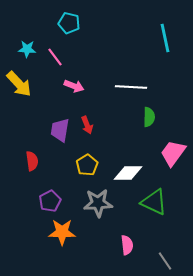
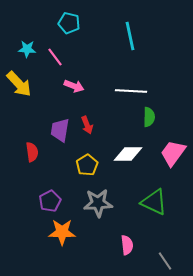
cyan line: moved 35 px left, 2 px up
white line: moved 4 px down
red semicircle: moved 9 px up
white diamond: moved 19 px up
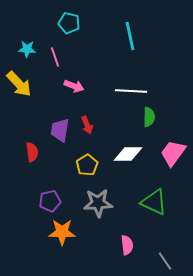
pink line: rotated 18 degrees clockwise
purple pentagon: rotated 15 degrees clockwise
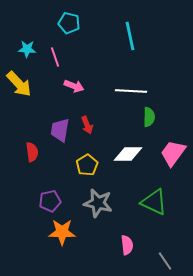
gray star: rotated 16 degrees clockwise
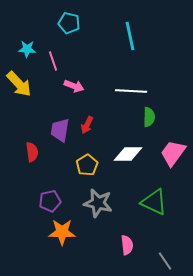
pink line: moved 2 px left, 4 px down
red arrow: rotated 48 degrees clockwise
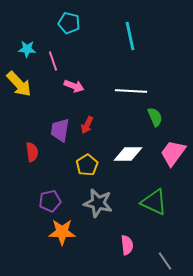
green semicircle: moved 6 px right; rotated 24 degrees counterclockwise
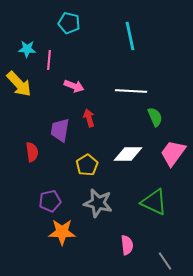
pink line: moved 4 px left, 1 px up; rotated 24 degrees clockwise
red arrow: moved 2 px right, 7 px up; rotated 138 degrees clockwise
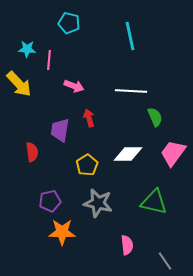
green triangle: rotated 12 degrees counterclockwise
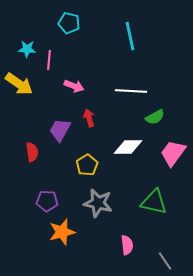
yellow arrow: rotated 12 degrees counterclockwise
green semicircle: rotated 84 degrees clockwise
purple trapezoid: rotated 20 degrees clockwise
white diamond: moved 7 px up
purple pentagon: moved 3 px left; rotated 15 degrees clockwise
orange star: rotated 16 degrees counterclockwise
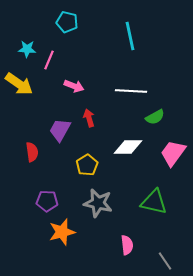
cyan pentagon: moved 2 px left, 1 px up
pink line: rotated 18 degrees clockwise
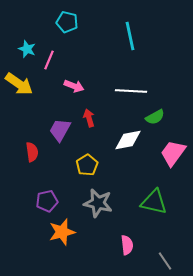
cyan star: rotated 18 degrees clockwise
white diamond: moved 7 px up; rotated 12 degrees counterclockwise
purple pentagon: rotated 15 degrees counterclockwise
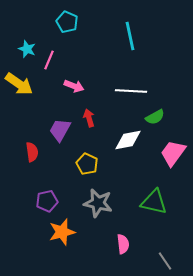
cyan pentagon: rotated 10 degrees clockwise
yellow pentagon: moved 1 px up; rotated 15 degrees counterclockwise
pink semicircle: moved 4 px left, 1 px up
